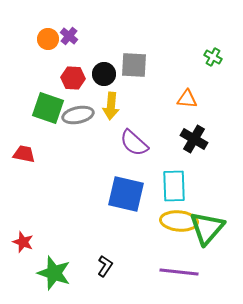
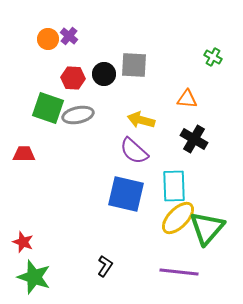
yellow arrow: moved 30 px right, 14 px down; rotated 100 degrees clockwise
purple semicircle: moved 8 px down
red trapezoid: rotated 10 degrees counterclockwise
yellow ellipse: moved 1 px left, 3 px up; rotated 51 degrees counterclockwise
green star: moved 20 px left, 4 px down
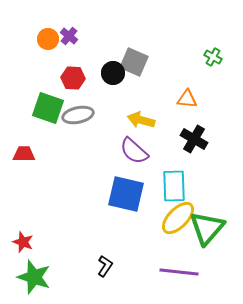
gray square: moved 3 px up; rotated 20 degrees clockwise
black circle: moved 9 px right, 1 px up
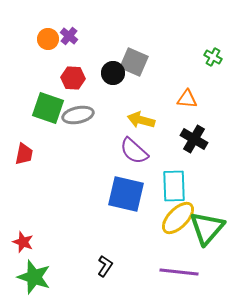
red trapezoid: rotated 100 degrees clockwise
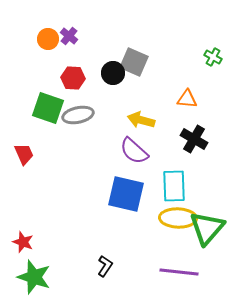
red trapezoid: rotated 35 degrees counterclockwise
yellow ellipse: rotated 48 degrees clockwise
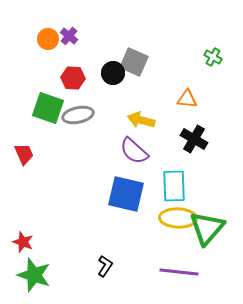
green star: moved 2 px up
